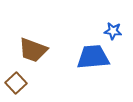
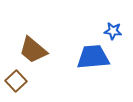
brown trapezoid: rotated 20 degrees clockwise
brown square: moved 2 px up
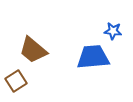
brown square: rotated 10 degrees clockwise
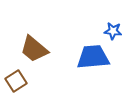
brown trapezoid: moved 1 px right, 1 px up
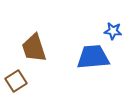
brown trapezoid: moved 1 px up; rotated 32 degrees clockwise
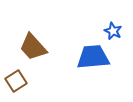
blue star: rotated 18 degrees clockwise
brown trapezoid: moved 1 px left, 1 px up; rotated 24 degrees counterclockwise
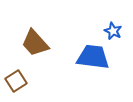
brown trapezoid: moved 2 px right, 4 px up
blue trapezoid: rotated 12 degrees clockwise
